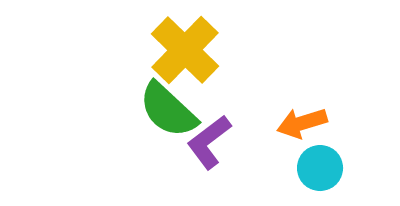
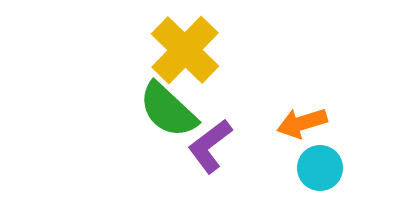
purple L-shape: moved 1 px right, 4 px down
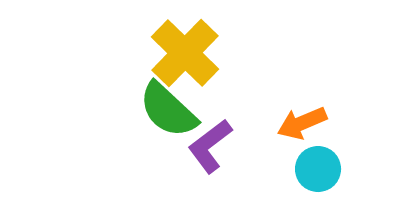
yellow cross: moved 3 px down
orange arrow: rotated 6 degrees counterclockwise
cyan circle: moved 2 px left, 1 px down
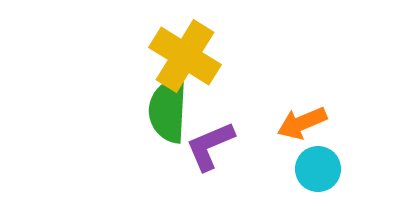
yellow cross: moved 3 px down; rotated 12 degrees counterclockwise
green semicircle: rotated 50 degrees clockwise
purple L-shape: rotated 14 degrees clockwise
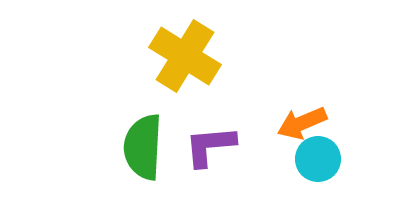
green semicircle: moved 25 px left, 37 px down
purple L-shape: rotated 18 degrees clockwise
cyan circle: moved 10 px up
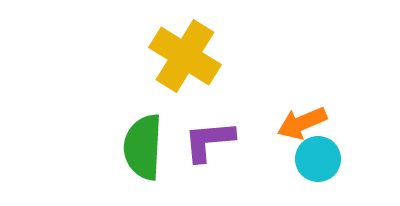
purple L-shape: moved 1 px left, 5 px up
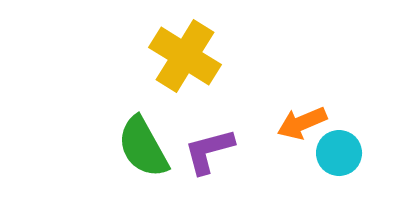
purple L-shape: moved 10 px down; rotated 10 degrees counterclockwise
green semicircle: rotated 32 degrees counterclockwise
cyan circle: moved 21 px right, 6 px up
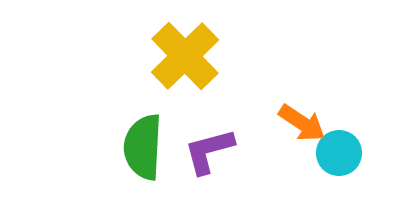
yellow cross: rotated 14 degrees clockwise
orange arrow: rotated 123 degrees counterclockwise
green semicircle: rotated 32 degrees clockwise
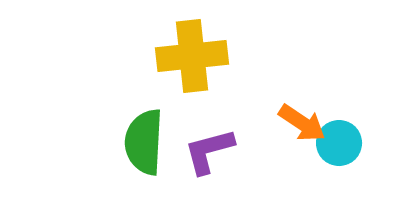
yellow cross: moved 7 px right; rotated 38 degrees clockwise
green semicircle: moved 1 px right, 5 px up
cyan circle: moved 10 px up
